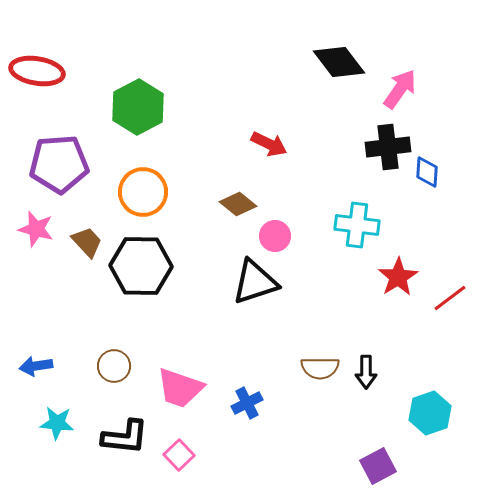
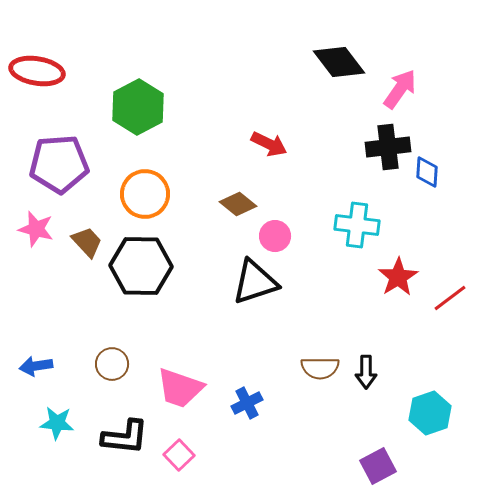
orange circle: moved 2 px right, 2 px down
brown circle: moved 2 px left, 2 px up
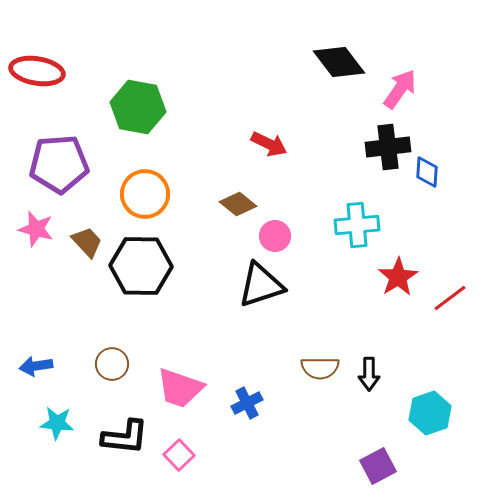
green hexagon: rotated 22 degrees counterclockwise
cyan cross: rotated 12 degrees counterclockwise
black triangle: moved 6 px right, 3 px down
black arrow: moved 3 px right, 2 px down
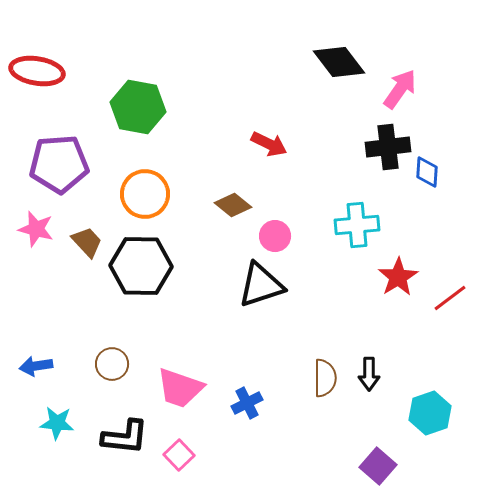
brown diamond: moved 5 px left, 1 px down
brown semicircle: moved 5 px right, 10 px down; rotated 90 degrees counterclockwise
purple square: rotated 21 degrees counterclockwise
